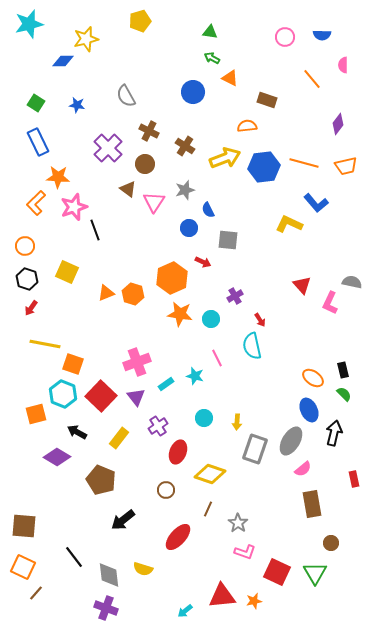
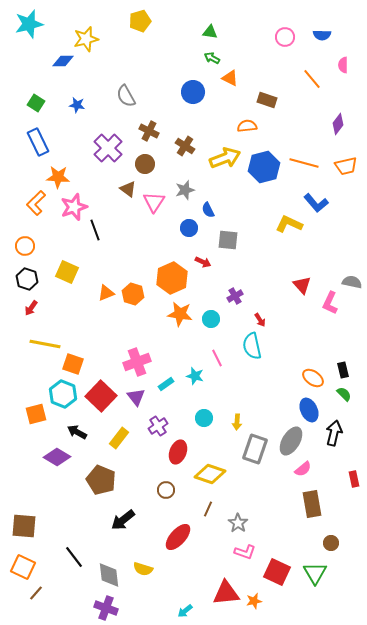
blue hexagon at (264, 167): rotated 8 degrees counterclockwise
red triangle at (222, 596): moved 4 px right, 3 px up
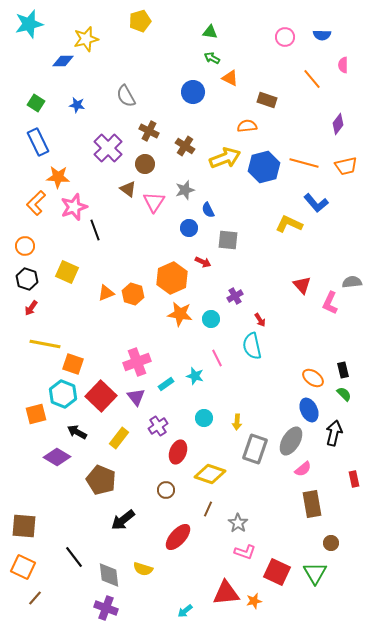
gray semicircle at (352, 282): rotated 18 degrees counterclockwise
brown line at (36, 593): moved 1 px left, 5 px down
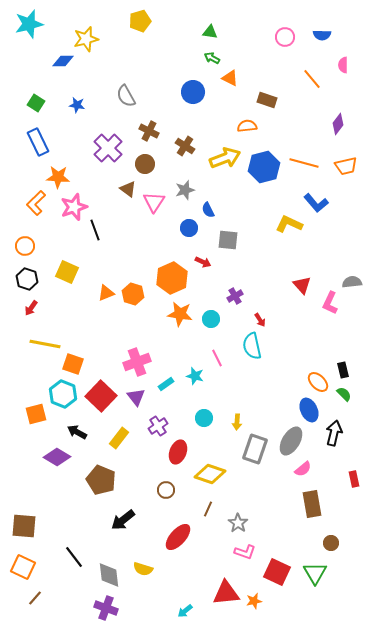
orange ellipse at (313, 378): moved 5 px right, 4 px down; rotated 10 degrees clockwise
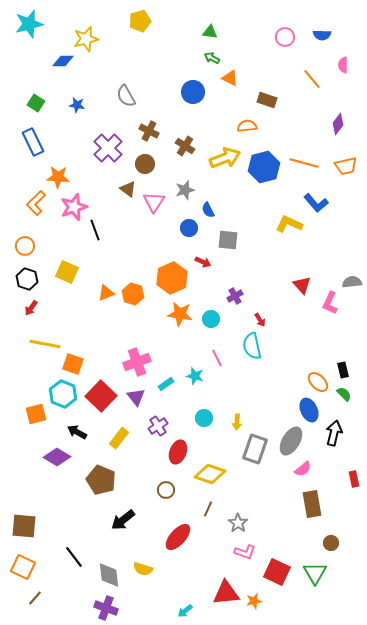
blue rectangle at (38, 142): moved 5 px left
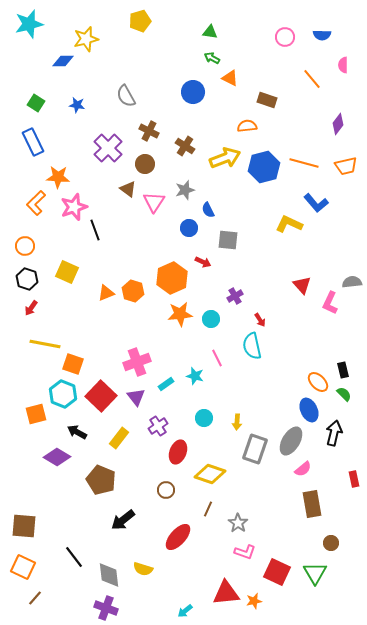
orange hexagon at (133, 294): moved 3 px up
orange star at (180, 314): rotated 15 degrees counterclockwise
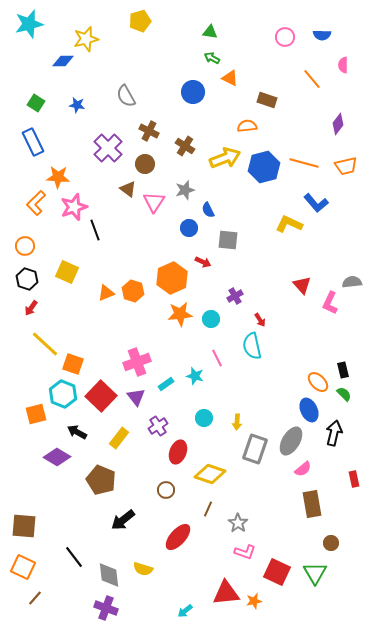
yellow line at (45, 344): rotated 32 degrees clockwise
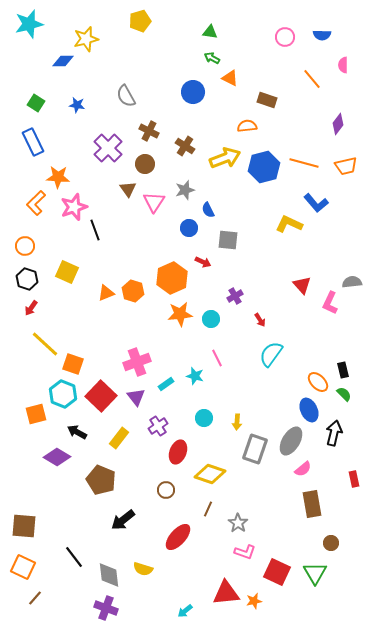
brown triangle at (128, 189): rotated 18 degrees clockwise
cyan semicircle at (252, 346): moved 19 px right, 8 px down; rotated 48 degrees clockwise
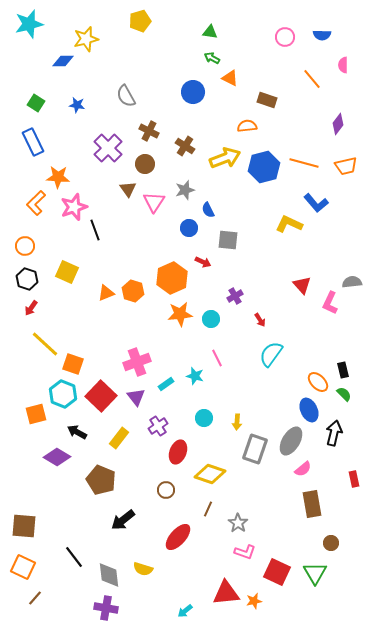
purple cross at (106, 608): rotated 10 degrees counterclockwise
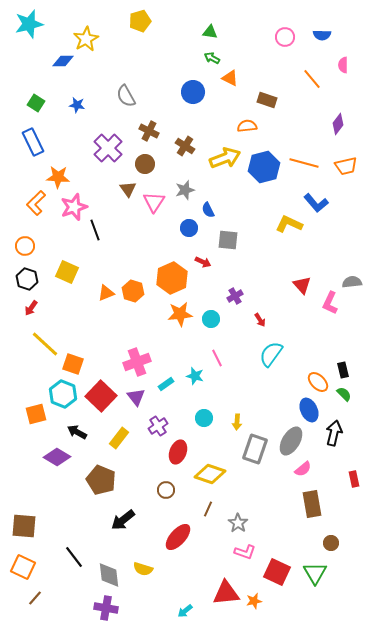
yellow star at (86, 39): rotated 15 degrees counterclockwise
